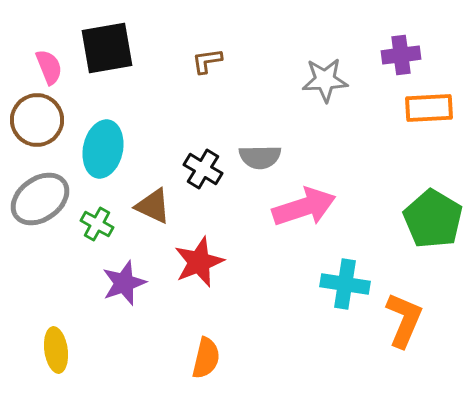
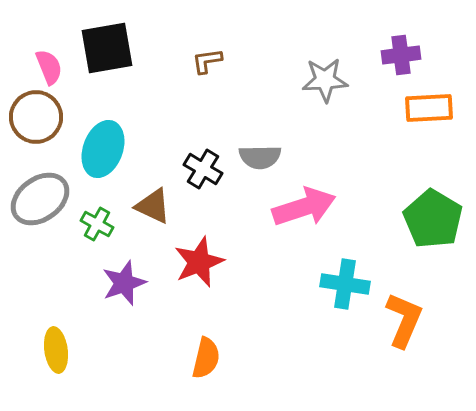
brown circle: moved 1 px left, 3 px up
cyan ellipse: rotated 8 degrees clockwise
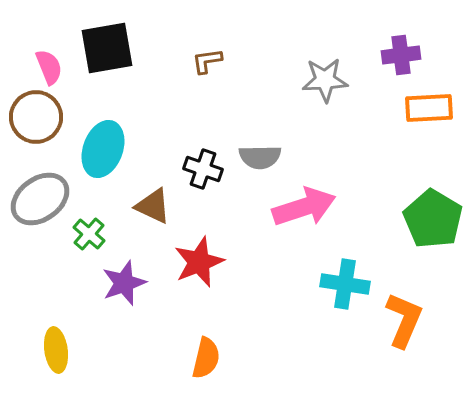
black cross: rotated 12 degrees counterclockwise
green cross: moved 8 px left, 10 px down; rotated 12 degrees clockwise
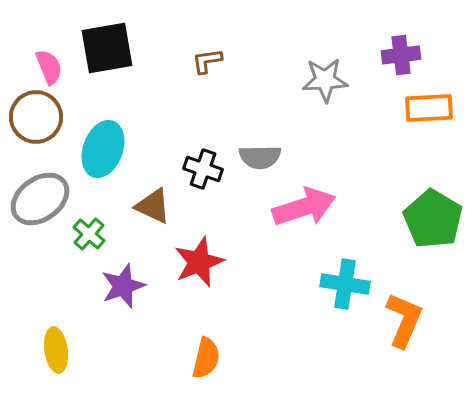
purple star: moved 1 px left, 3 px down
